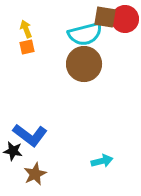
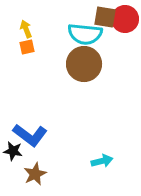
cyan semicircle: rotated 20 degrees clockwise
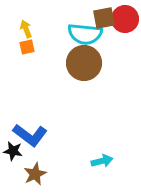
brown square: moved 1 px left, 1 px down; rotated 20 degrees counterclockwise
brown circle: moved 1 px up
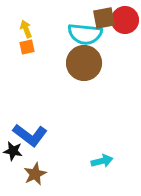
red circle: moved 1 px down
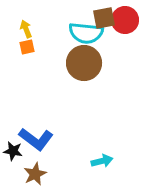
cyan semicircle: moved 1 px right, 1 px up
blue L-shape: moved 6 px right, 4 px down
